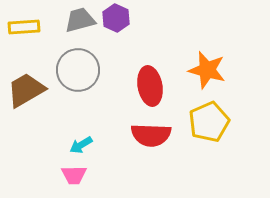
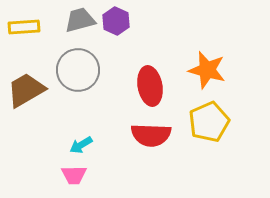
purple hexagon: moved 3 px down
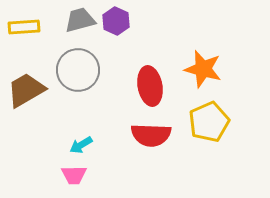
orange star: moved 4 px left, 1 px up
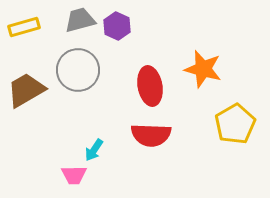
purple hexagon: moved 1 px right, 5 px down
yellow rectangle: rotated 12 degrees counterclockwise
yellow pentagon: moved 26 px right, 2 px down; rotated 6 degrees counterclockwise
cyan arrow: moved 13 px right, 5 px down; rotated 25 degrees counterclockwise
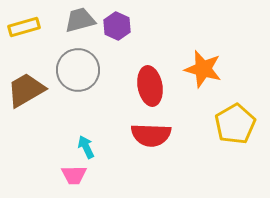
cyan arrow: moved 8 px left, 3 px up; rotated 120 degrees clockwise
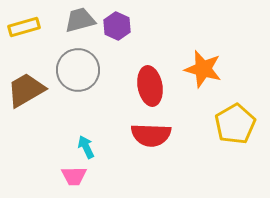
pink trapezoid: moved 1 px down
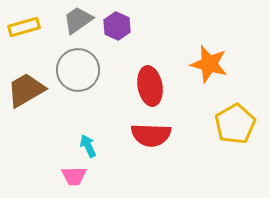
gray trapezoid: moved 2 px left; rotated 20 degrees counterclockwise
orange star: moved 6 px right, 5 px up
cyan arrow: moved 2 px right, 1 px up
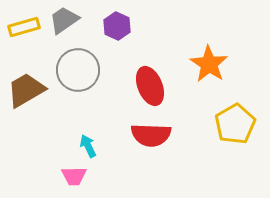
gray trapezoid: moved 14 px left
orange star: rotated 18 degrees clockwise
red ellipse: rotated 12 degrees counterclockwise
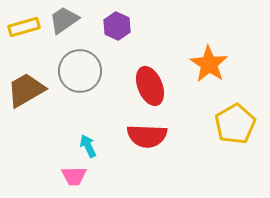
gray circle: moved 2 px right, 1 px down
red semicircle: moved 4 px left, 1 px down
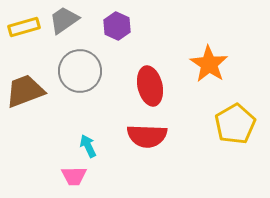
red ellipse: rotated 9 degrees clockwise
brown trapezoid: moved 1 px left, 1 px down; rotated 9 degrees clockwise
